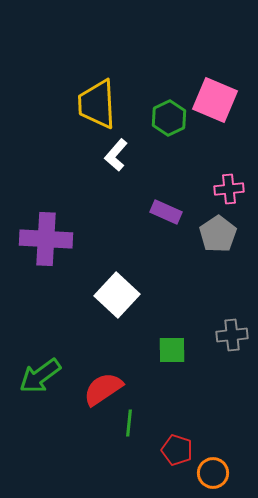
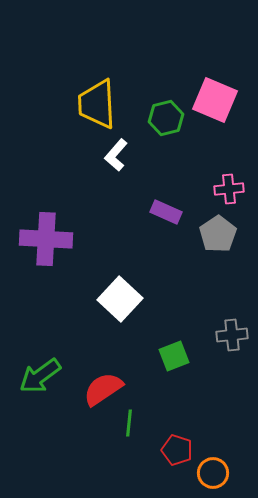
green hexagon: moved 3 px left; rotated 12 degrees clockwise
white square: moved 3 px right, 4 px down
green square: moved 2 px right, 6 px down; rotated 20 degrees counterclockwise
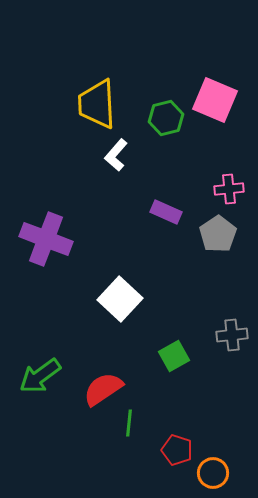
purple cross: rotated 18 degrees clockwise
green square: rotated 8 degrees counterclockwise
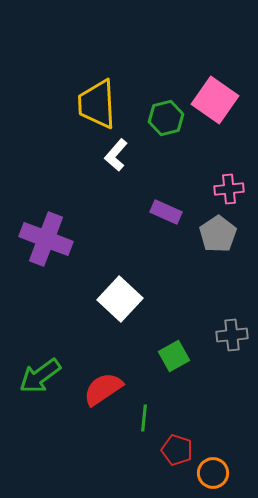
pink square: rotated 12 degrees clockwise
green line: moved 15 px right, 5 px up
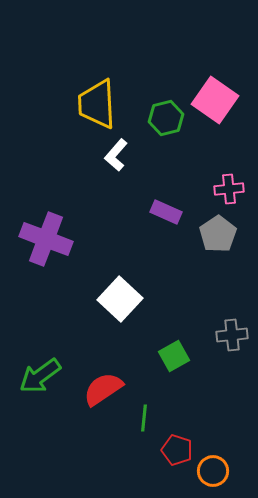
orange circle: moved 2 px up
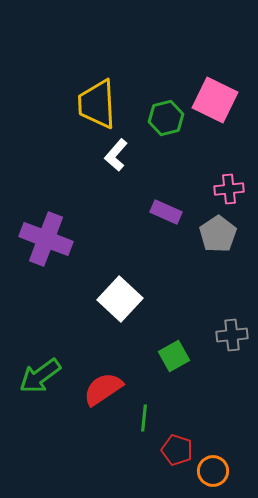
pink square: rotated 9 degrees counterclockwise
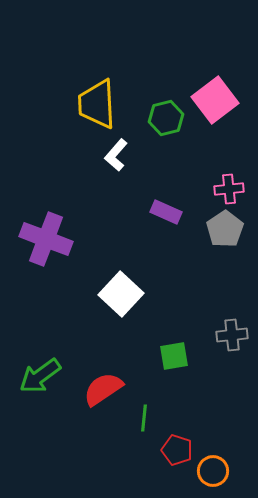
pink square: rotated 27 degrees clockwise
gray pentagon: moved 7 px right, 5 px up
white square: moved 1 px right, 5 px up
green square: rotated 20 degrees clockwise
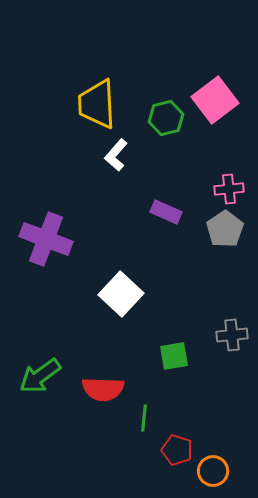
red semicircle: rotated 144 degrees counterclockwise
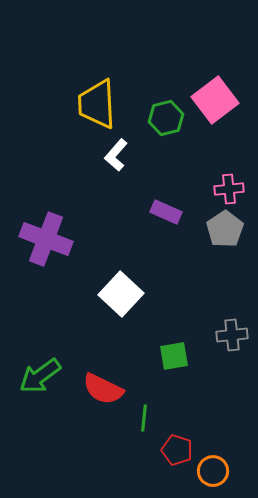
red semicircle: rotated 24 degrees clockwise
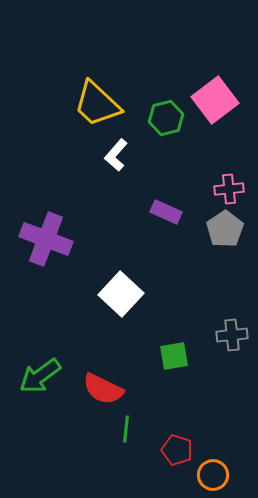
yellow trapezoid: rotated 44 degrees counterclockwise
green line: moved 18 px left, 11 px down
orange circle: moved 4 px down
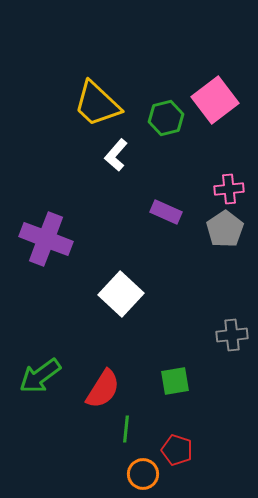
green square: moved 1 px right, 25 px down
red semicircle: rotated 84 degrees counterclockwise
orange circle: moved 70 px left, 1 px up
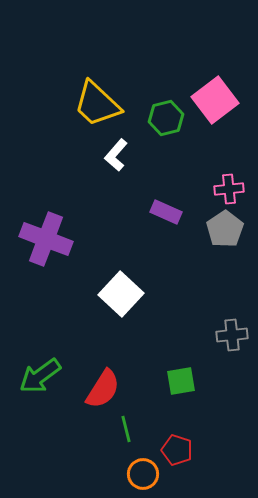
green square: moved 6 px right
green line: rotated 20 degrees counterclockwise
